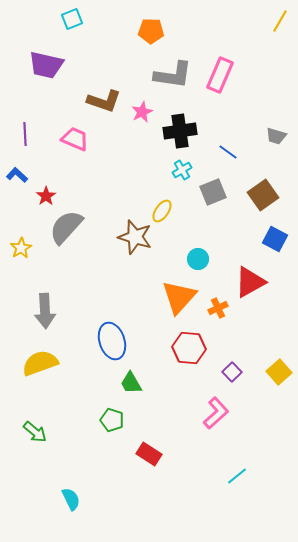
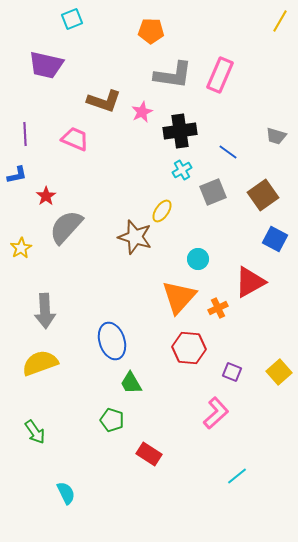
blue L-shape: rotated 125 degrees clockwise
purple square: rotated 24 degrees counterclockwise
green arrow: rotated 15 degrees clockwise
cyan semicircle: moved 5 px left, 6 px up
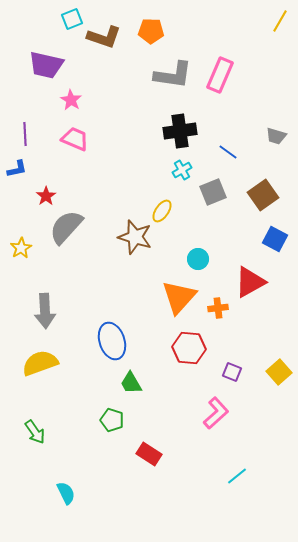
brown L-shape: moved 64 px up
pink star: moved 71 px left, 12 px up; rotated 15 degrees counterclockwise
blue L-shape: moved 6 px up
orange cross: rotated 18 degrees clockwise
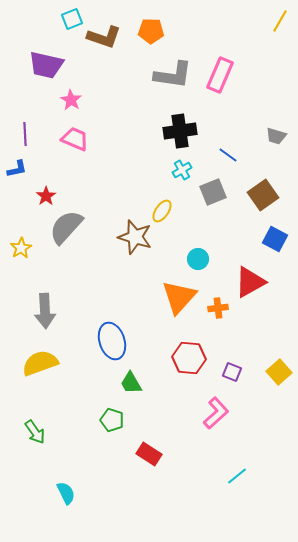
blue line: moved 3 px down
red hexagon: moved 10 px down
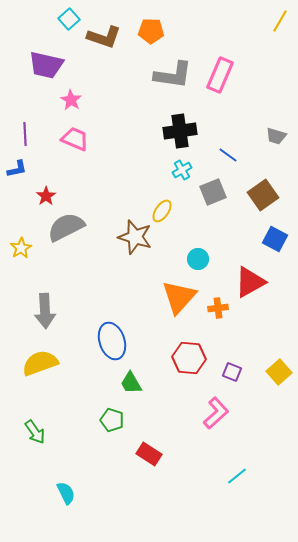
cyan square: moved 3 px left; rotated 20 degrees counterclockwise
gray semicircle: rotated 21 degrees clockwise
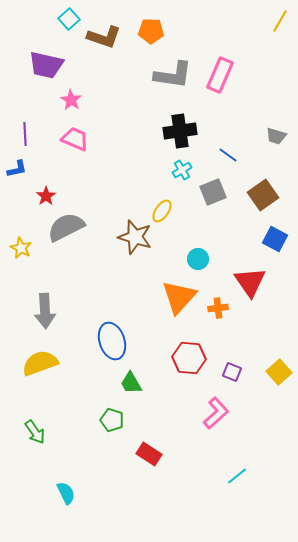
yellow star: rotated 15 degrees counterclockwise
red triangle: rotated 36 degrees counterclockwise
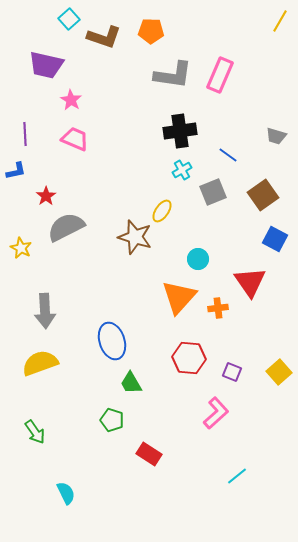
blue L-shape: moved 1 px left, 2 px down
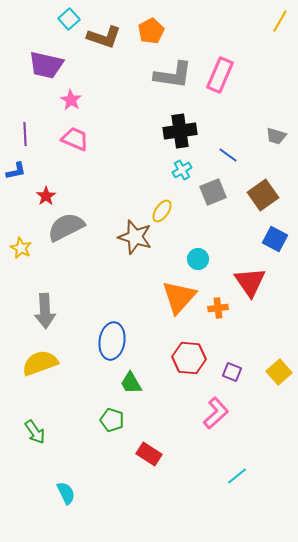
orange pentagon: rotated 30 degrees counterclockwise
blue ellipse: rotated 27 degrees clockwise
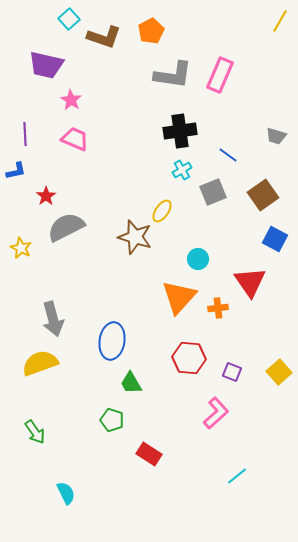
gray arrow: moved 8 px right, 8 px down; rotated 12 degrees counterclockwise
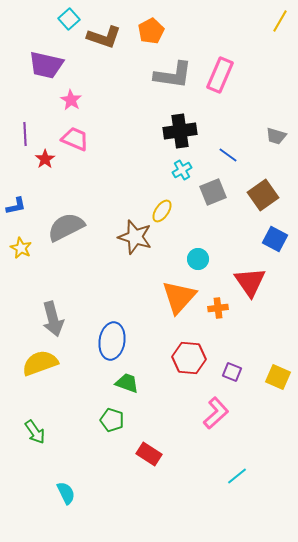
blue L-shape: moved 35 px down
red star: moved 1 px left, 37 px up
yellow square: moved 1 px left, 5 px down; rotated 25 degrees counterclockwise
green trapezoid: moved 4 px left; rotated 140 degrees clockwise
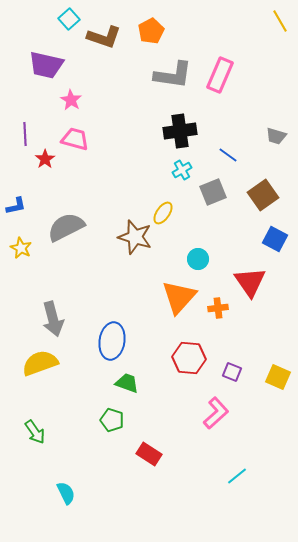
yellow line: rotated 60 degrees counterclockwise
pink trapezoid: rotated 8 degrees counterclockwise
yellow ellipse: moved 1 px right, 2 px down
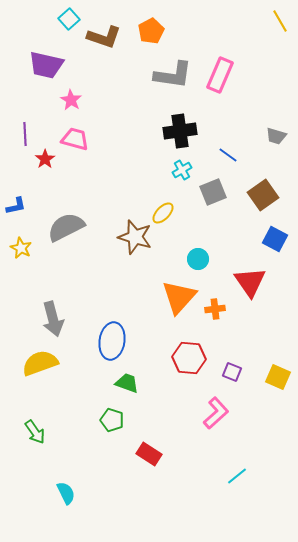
yellow ellipse: rotated 10 degrees clockwise
orange cross: moved 3 px left, 1 px down
